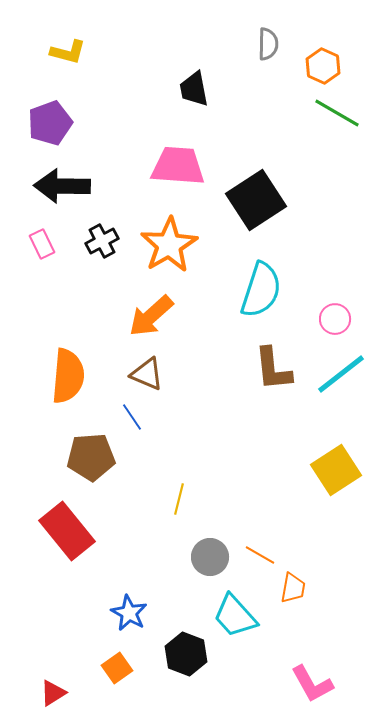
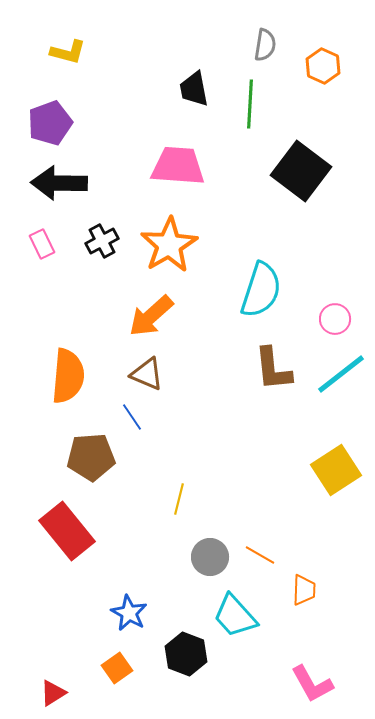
gray semicircle: moved 3 px left, 1 px down; rotated 8 degrees clockwise
green line: moved 87 px left, 9 px up; rotated 63 degrees clockwise
black arrow: moved 3 px left, 3 px up
black square: moved 45 px right, 29 px up; rotated 20 degrees counterclockwise
orange trapezoid: moved 11 px right, 2 px down; rotated 8 degrees counterclockwise
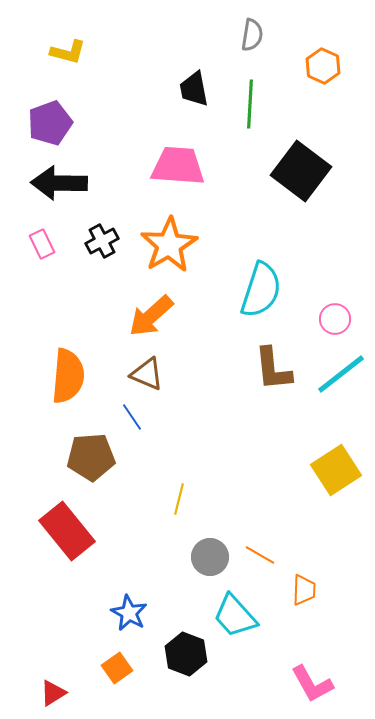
gray semicircle: moved 13 px left, 10 px up
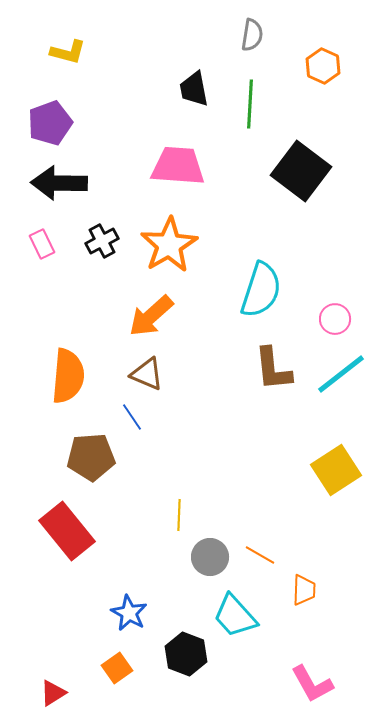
yellow line: moved 16 px down; rotated 12 degrees counterclockwise
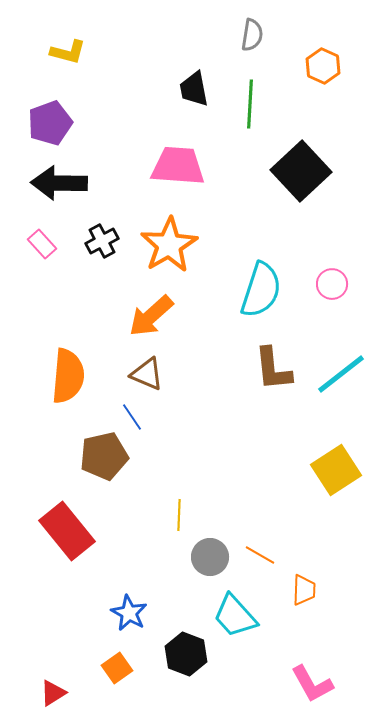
black square: rotated 10 degrees clockwise
pink rectangle: rotated 16 degrees counterclockwise
pink circle: moved 3 px left, 35 px up
brown pentagon: moved 13 px right, 1 px up; rotated 9 degrees counterclockwise
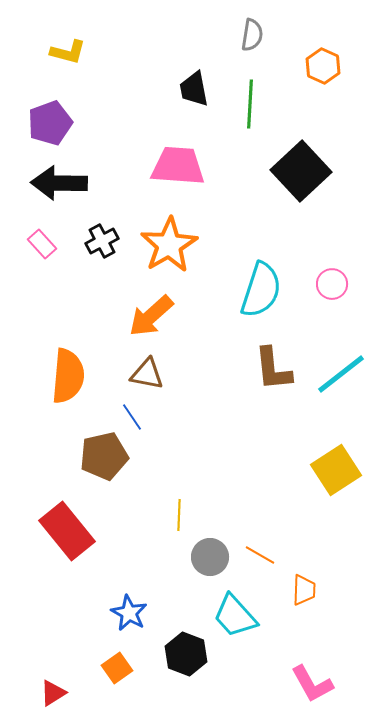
brown triangle: rotated 12 degrees counterclockwise
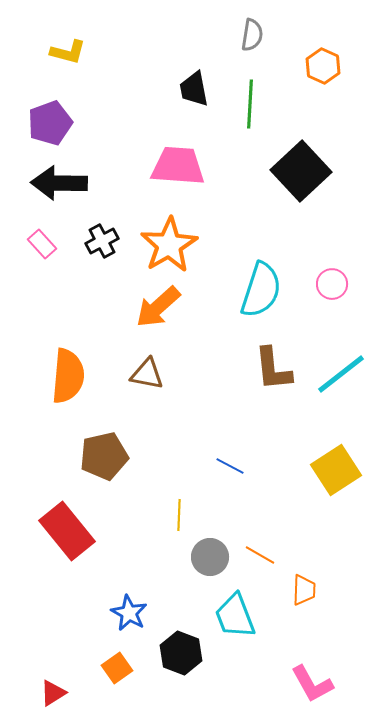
orange arrow: moved 7 px right, 9 px up
blue line: moved 98 px right, 49 px down; rotated 28 degrees counterclockwise
cyan trapezoid: rotated 21 degrees clockwise
black hexagon: moved 5 px left, 1 px up
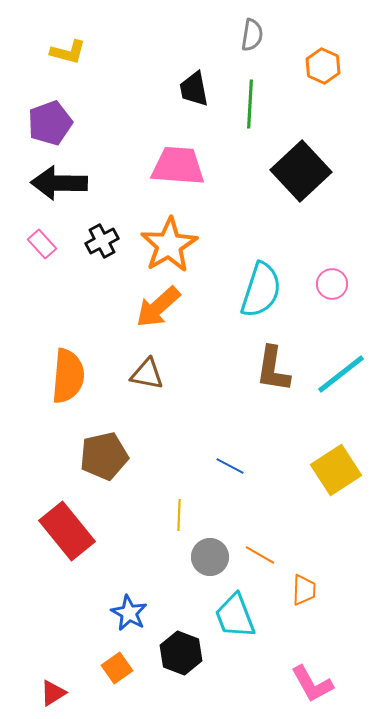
brown L-shape: rotated 15 degrees clockwise
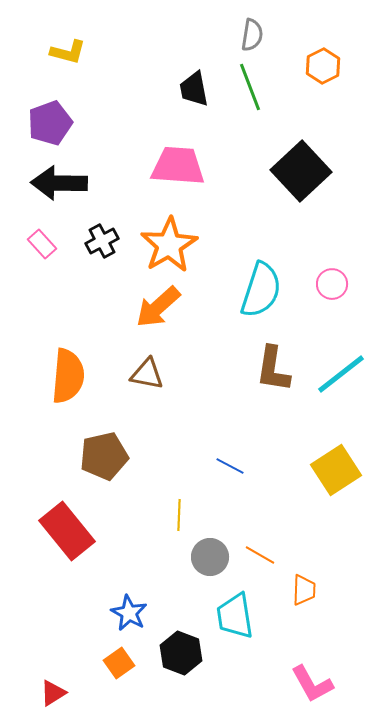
orange hexagon: rotated 8 degrees clockwise
green line: moved 17 px up; rotated 24 degrees counterclockwise
cyan trapezoid: rotated 12 degrees clockwise
orange square: moved 2 px right, 5 px up
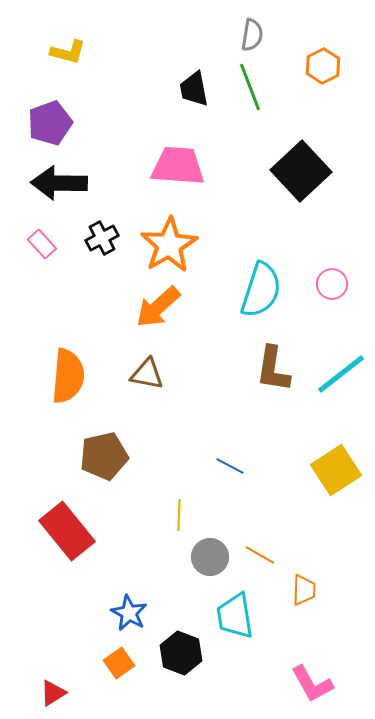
black cross: moved 3 px up
